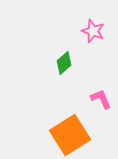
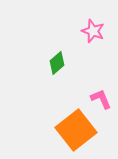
green diamond: moved 7 px left
orange square: moved 6 px right, 5 px up; rotated 6 degrees counterclockwise
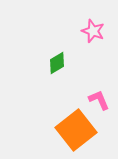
green diamond: rotated 10 degrees clockwise
pink L-shape: moved 2 px left, 1 px down
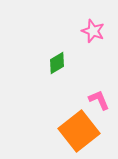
orange square: moved 3 px right, 1 px down
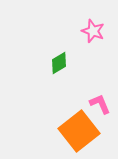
green diamond: moved 2 px right
pink L-shape: moved 1 px right, 4 px down
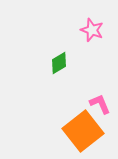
pink star: moved 1 px left, 1 px up
orange square: moved 4 px right
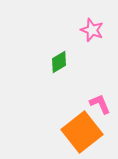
green diamond: moved 1 px up
orange square: moved 1 px left, 1 px down
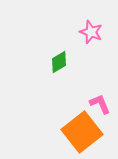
pink star: moved 1 px left, 2 px down
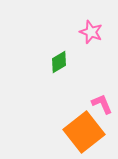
pink L-shape: moved 2 px right
orange square: moved 2 px right
